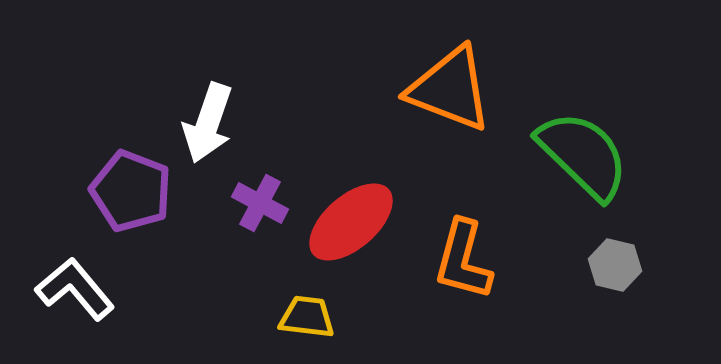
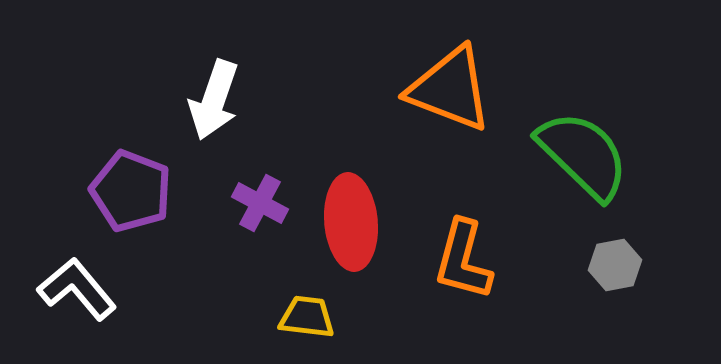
white arrow: moved 6 px right, 23 px up
red ellipse: rotated 54 degrees counterclockwise
gray hexagon: rotated 24 degrees counterclockwise
white L-shape: moved 2 px right
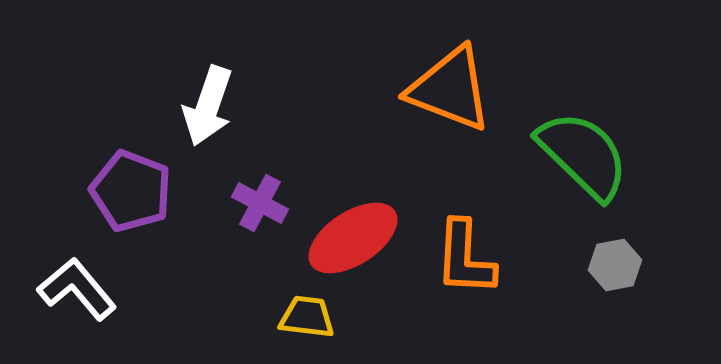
white arrow: moved 6 px left, 6 px down
red ellipse: moved 2 px right, 16 px down; rotated 62 degrees clockwise
orange L-shape: moved 2 px right, 2 px up; rotated 12 degrees counterclockwise
